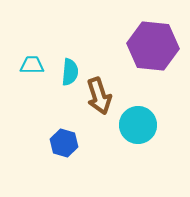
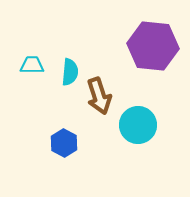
blue hexagon: rotated 12 degrees clockwise
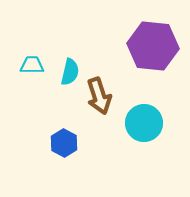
cyan semicircle: rotated 8 degrees clockwise
cyan circle: moved 6 px right, 2 px up
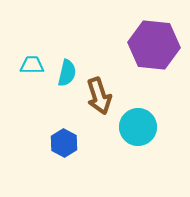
purple hexagon: moved 1 px right, 1 px up
cyan semicircle: moved 3 px left, 1 px down
cyan circle: moved 6 px left, 4 px down
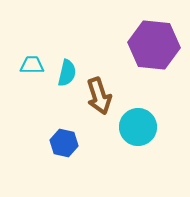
blue hexagon: rotated 16 degrees counterclockwise
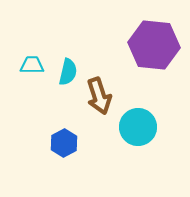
cyan semicircle: moved 1 px right, 1 px up
blue hexagon: rotated 20 degrees clockwise
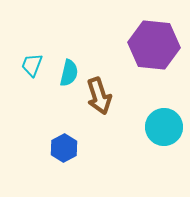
cyan trapezoid: rotated 70 degrees counterclockwise
cyan semicircle: moved 1 px right, 1 px down
cyan circle: moved 26 px right
blue hexagon: moved 5 px down
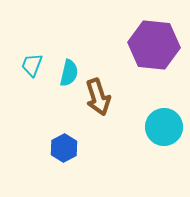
brown arrow: moved 1 px left, 1 px down
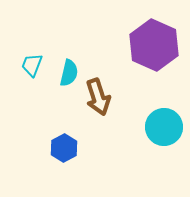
purple hexagon: rotated 18 degrees clockwise
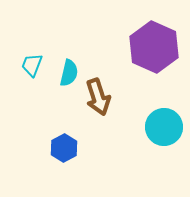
purple hexagon: moved 2 px down
